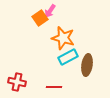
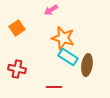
pink arrow: moved 1 px right, 1 px up; rotated 24 degrees clockwise
orange square: moved 23 px left, 10 px down
cyan rectangle: rotated 60 degrees clockwise
red cross: moved 13 px up
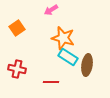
red line: moved 3 px left, 5 px up
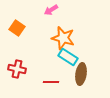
orange square: rotated 21 degrees counterclockwise
brown ellipse: moved 6 px left, 9 px down
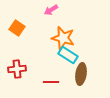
cyan rectangle: moved 2 px up
red cross: rotated 18 degrees counterclockwise
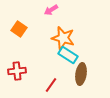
orange square: moved 2 px right, 1 px down
red cross: moved 2 px down
red line: moved 3 px down; rotated 56 degrees counterclockwise
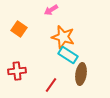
orange star: moved 1 px up
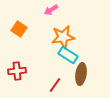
orange star: rotated 25 degrees counterclockwise
red line: moved 4 px right
